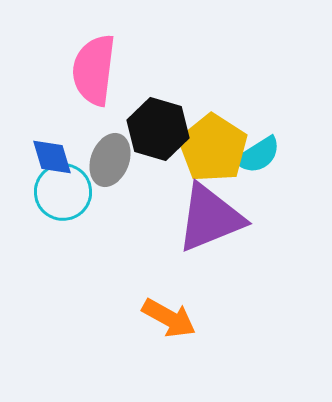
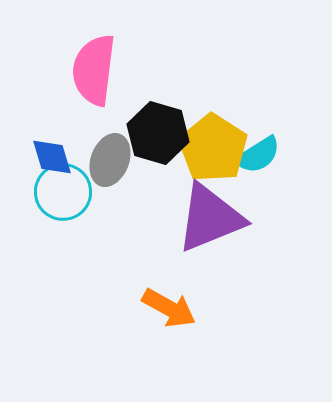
black hexagon: moved 4 px down
orange arrow: moved 10 px up
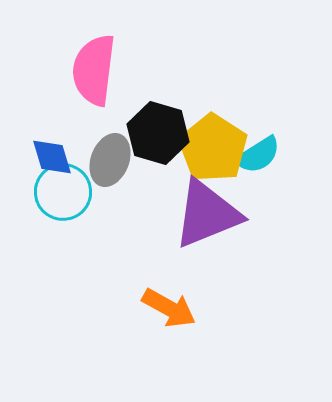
purple triangle: moved 3 px left, 4 px up
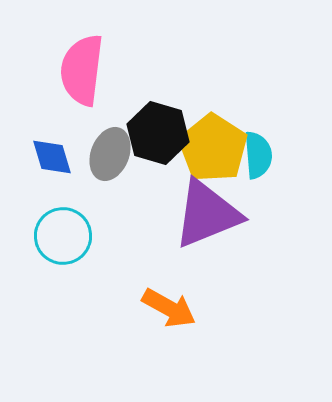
pink semicircle: moved 12 px left
cyan semicircle: rotated 63 degrees counterclockwise
gray ellipse: moved 6 px up
cyan circle: moved 44 px down
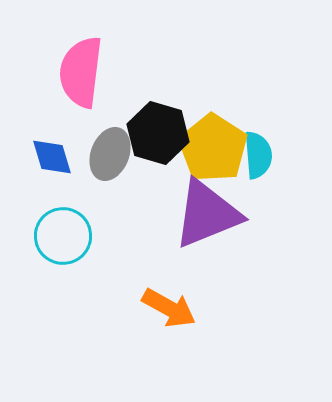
pink semicircle: moved 1 px left, 2 px down
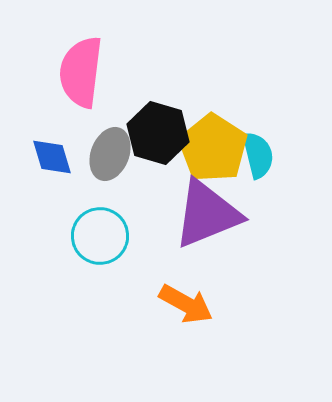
cyan semicircle: rotated 9 degrees counterclockwise
cyan circle: moved 37 px right
orange arrow: moved 17 px right, 4 px up
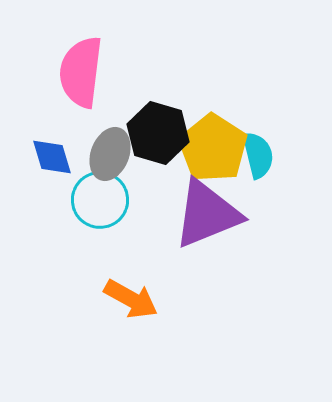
cyan circle: moved 36 px up
orange arrow: moved 55 px left, 5 px up
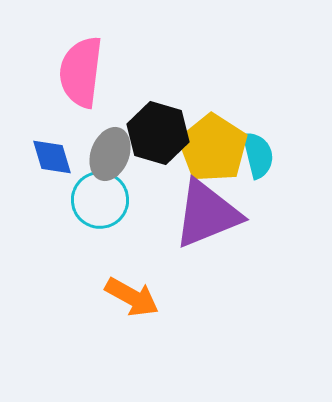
orange arrow: moved 1 px right, 2 px up
